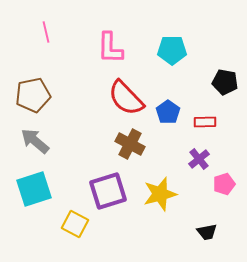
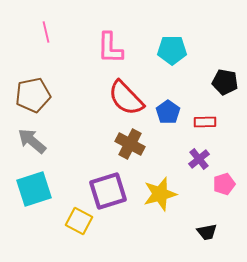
gray arrow: moved 3 px left
yellow square: moved 4 px right, 3 px up
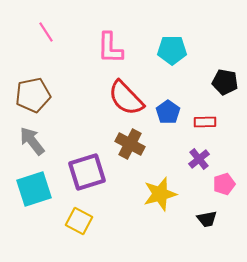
pink line: rotated 20 degrees counterclockwise
gray arrow: rotated 12 degrees clockwise
purple square: moved 21 px left, 19 px up
black trapezoid: moved 13 px up
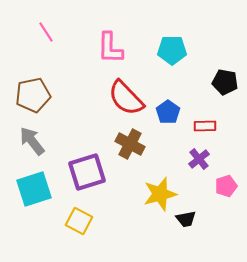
red rectangle: moved 4 px down
pink pentagon: moved 2 px right, 2 px down
black trapezoid: moved 21 px left
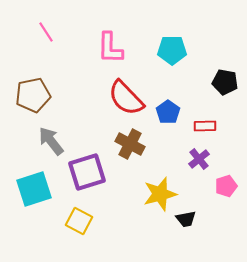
gray arrow: moved 19 px right
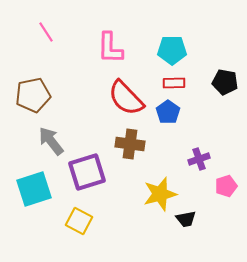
red rectangle: moved 31 px left, 43 px up
brown cross: rotated 20 degrees counterclockwise
purple cross: rotated 20 degrees clockwise
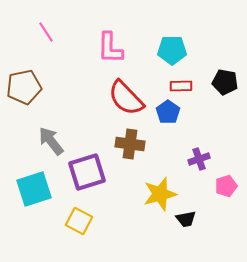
red rectangle: moved 7 px right, 3 px down
brown pentagon: moved 9 px left, 8 px up
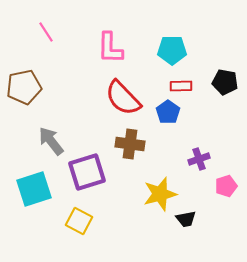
red semicircle: moved 3 px left
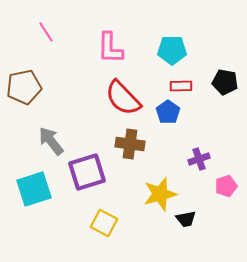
yellow square: moved 25 px right, 2 px down
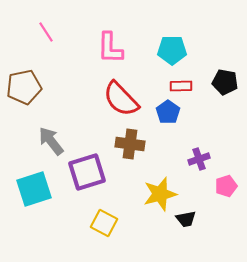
red semicircle: moved 2 px left, 1 px down
